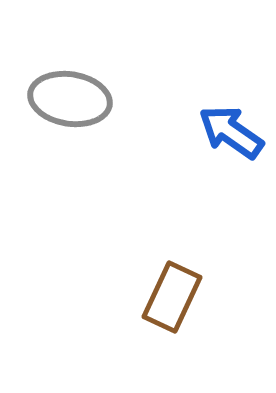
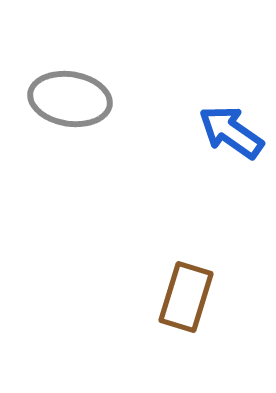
brown rectangle: moved 14 px right; rotated 8 degrees counterclockwise
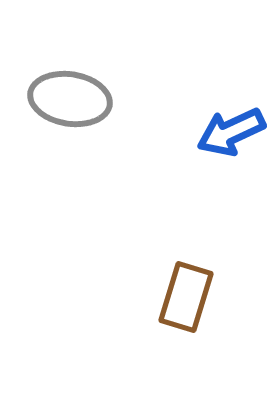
blue arrow: rotated 60 degrees counterclockwise
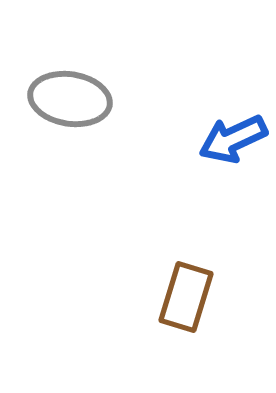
blue arrow: moved 2 px right, 7 px down
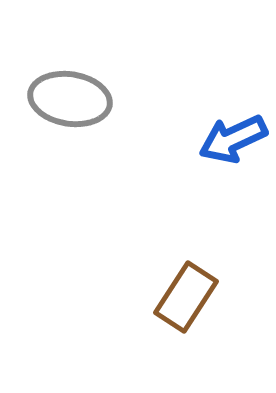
brown rectangle: rotated 16 degrees clockwise
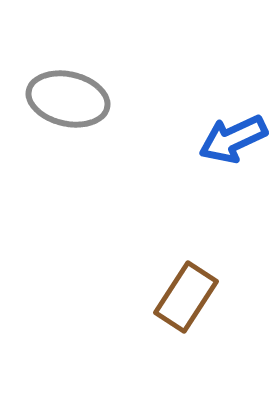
gray ellipse: moved 2 px left; rotated 4 degrees clockwise
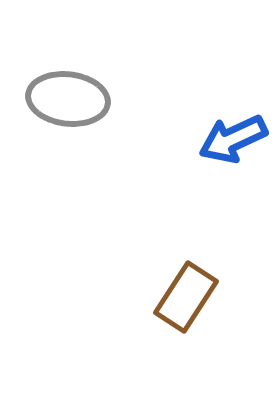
gray ellipse: rotated 6 degrees counterclockwise
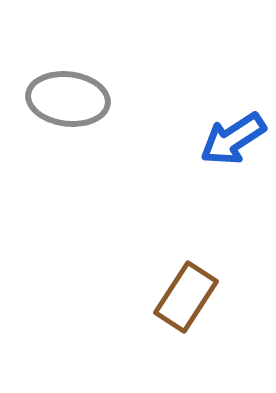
blue arrow: rotated 8 degrees counterclockwise
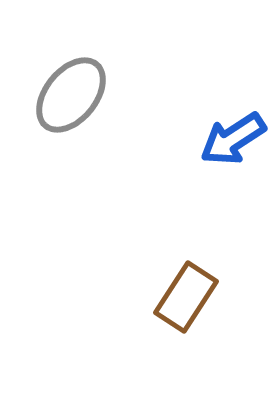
gray ellipse: moved 3 px right, 4 px up; rotated 58 degrees counterclockwise
